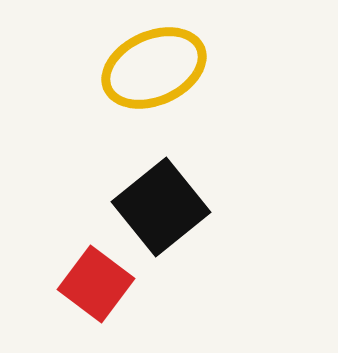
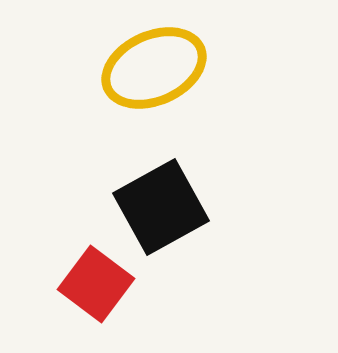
black square: rotated 10 degrees clockwise
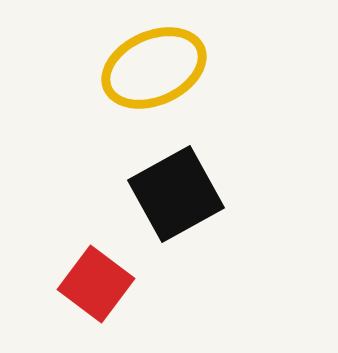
black square: moved 15 px right, 13 px up
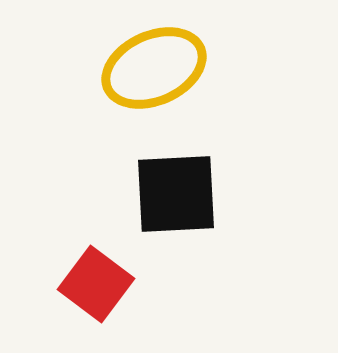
black square: rotated 26 degrees clockwise
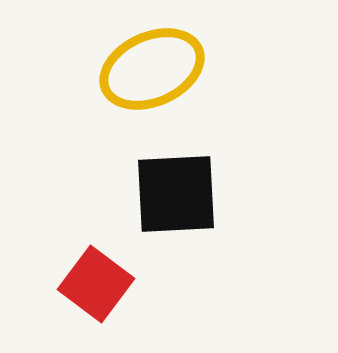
yellow ellipse: moved 2 px left, 1 px down
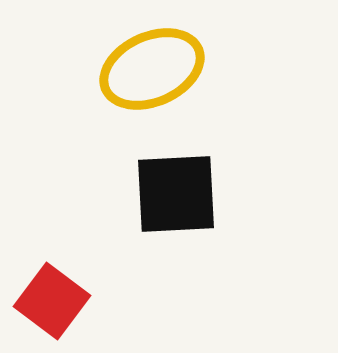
red square: moved 44 px left, 17 px down
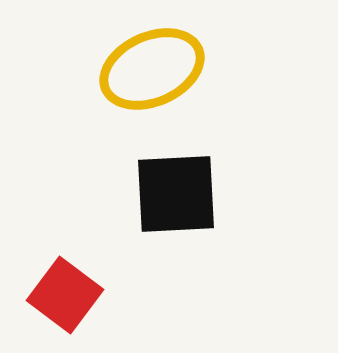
red square: moved 13 px right, 6 px up
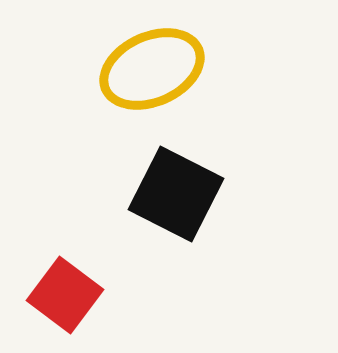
black square: rotated 30 degrees clockwise
